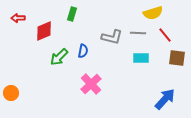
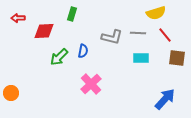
yellow semicircle: moved 3 px right
red diamond: rotated 20 degrees clockwise
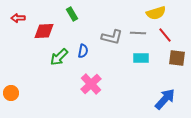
green rectangle: rotated 48 degrees counterclockwise
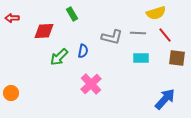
red arrow: moved 6 px left
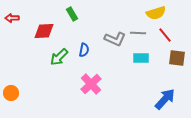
gray L-shape: moved 3 px right, 2 px down; rotated 10 degrees clockwise
blue semicircle: moved 1 px right, 1 px up
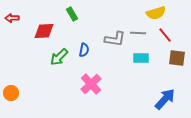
gray L-shape: rotated 15 degrees counterclockwise
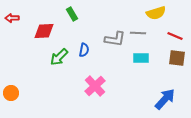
red line: moved 10 px right, 1 px down; rotated 28 degrees counterclockwise
pink cross: moved 4 px right, 2 px down
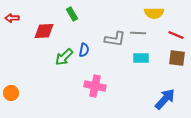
yellow semicircle: moved 2 px left; rotated 18 degrees clockwise
red line: moved 1 px right, 1 px up
green arrow: moved 5 px right
pink cross: rotated 35 degrees counterclockwise
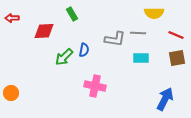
brown square: rotated 18 degrees counterclockwise
blue arrow: rotated 15 degrees counterclockwise
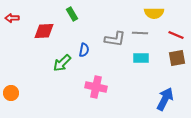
gray line: moved 2 px right
green arrow: moved 2 px left, 6 px down
pink cross: moved 1 px right, 1 px down
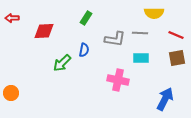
green rectangle: moved 14 px right, 4 px down; rotated 64 degrees clockwise
pink cross: moved 22 px right, 7 px up
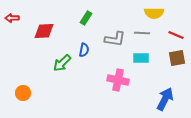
gray line: moved 2 px right
orange circle: moved 12 px right
